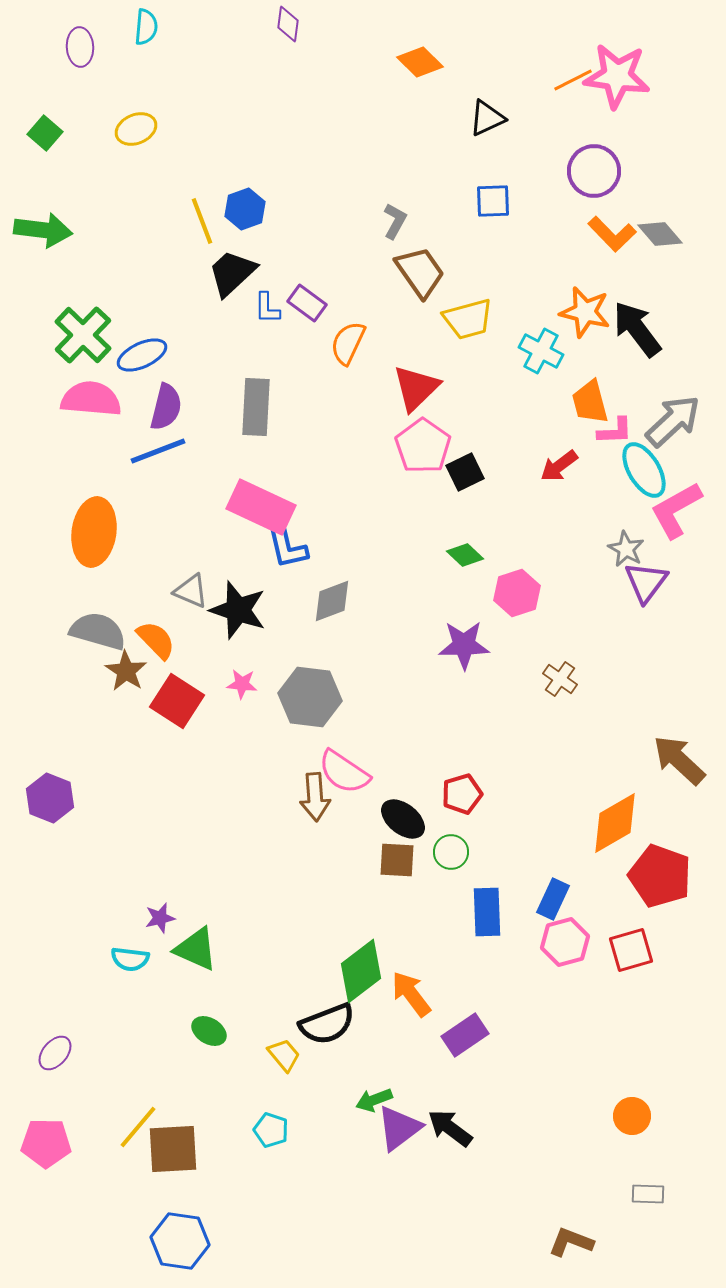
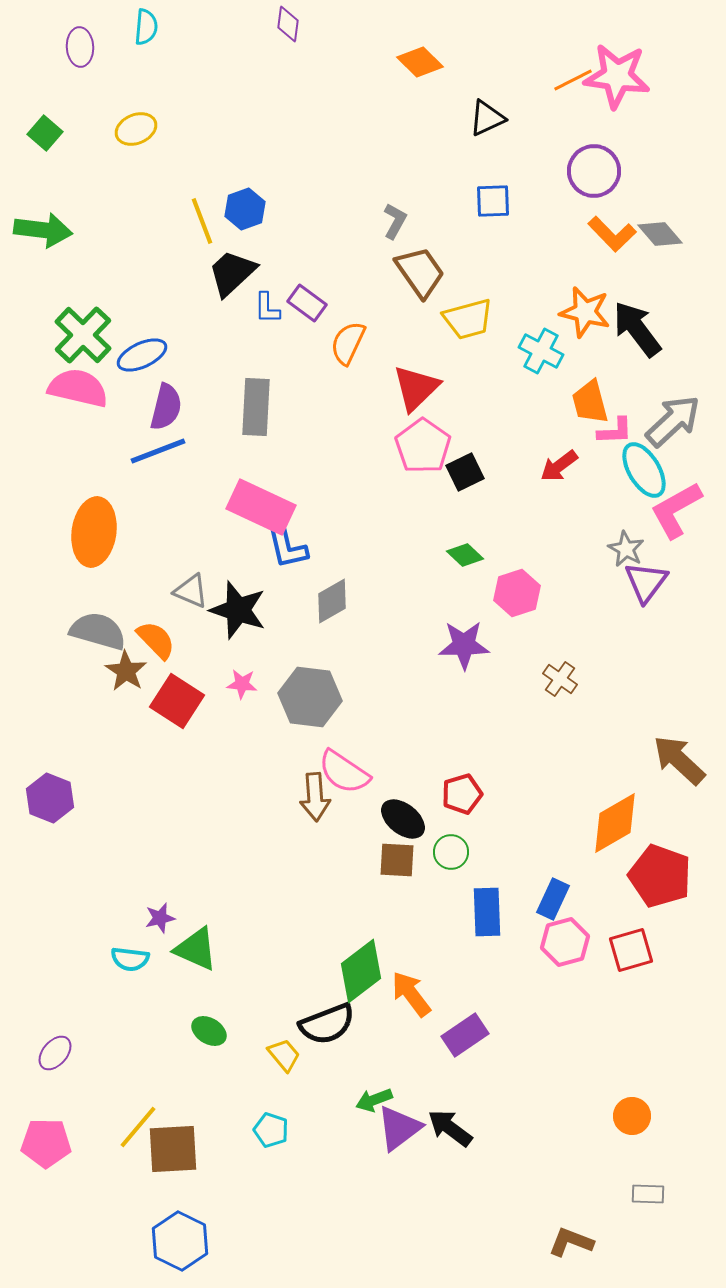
pink semicircle at (91, 399): moved 13 px left, 11 px up; rotated 8 degrees clockwise
gray diamond at (332, 601): rotated 9 degrees counterclockwise
blue hexagon at (180, 1241): rotated 18 degrees clockwise
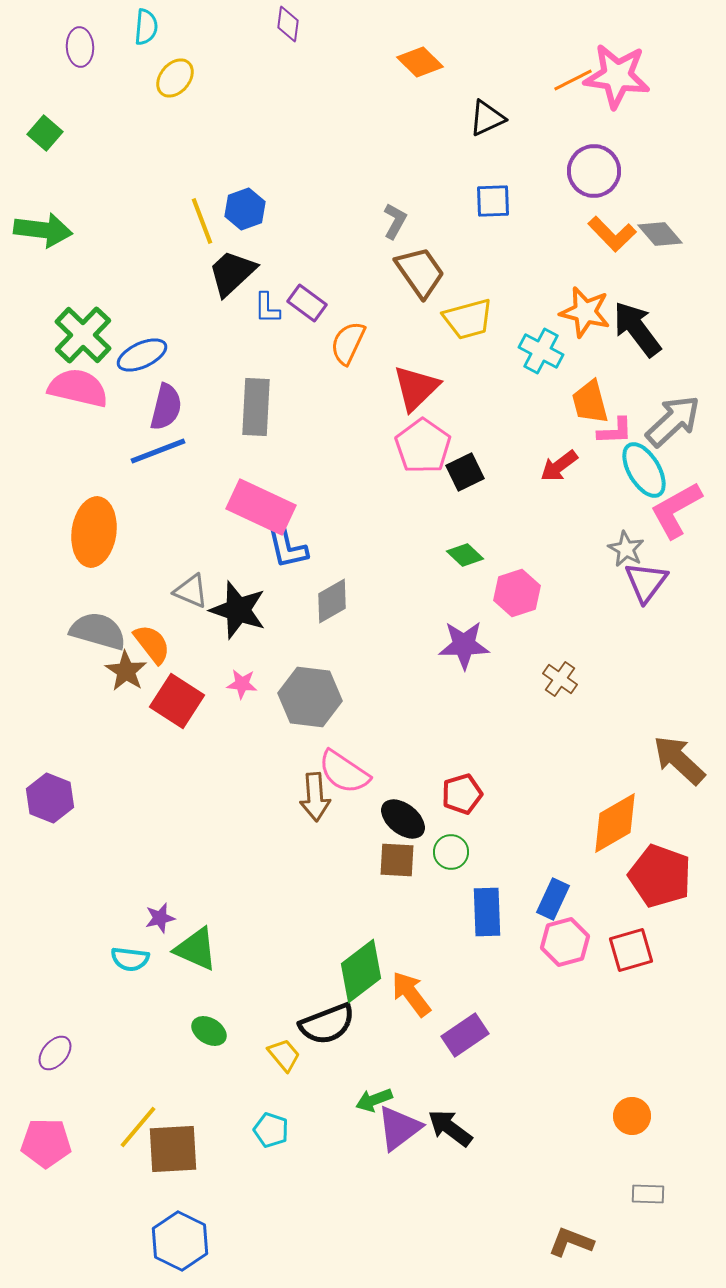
yellow ellipse at (136, 129): moved 39 px right, 51 px up; rotated 27 degrees counterclockwise
orange semicircle at (156, 640): moved 4 px left, 4 px down; rotated 6 degrees clockwise
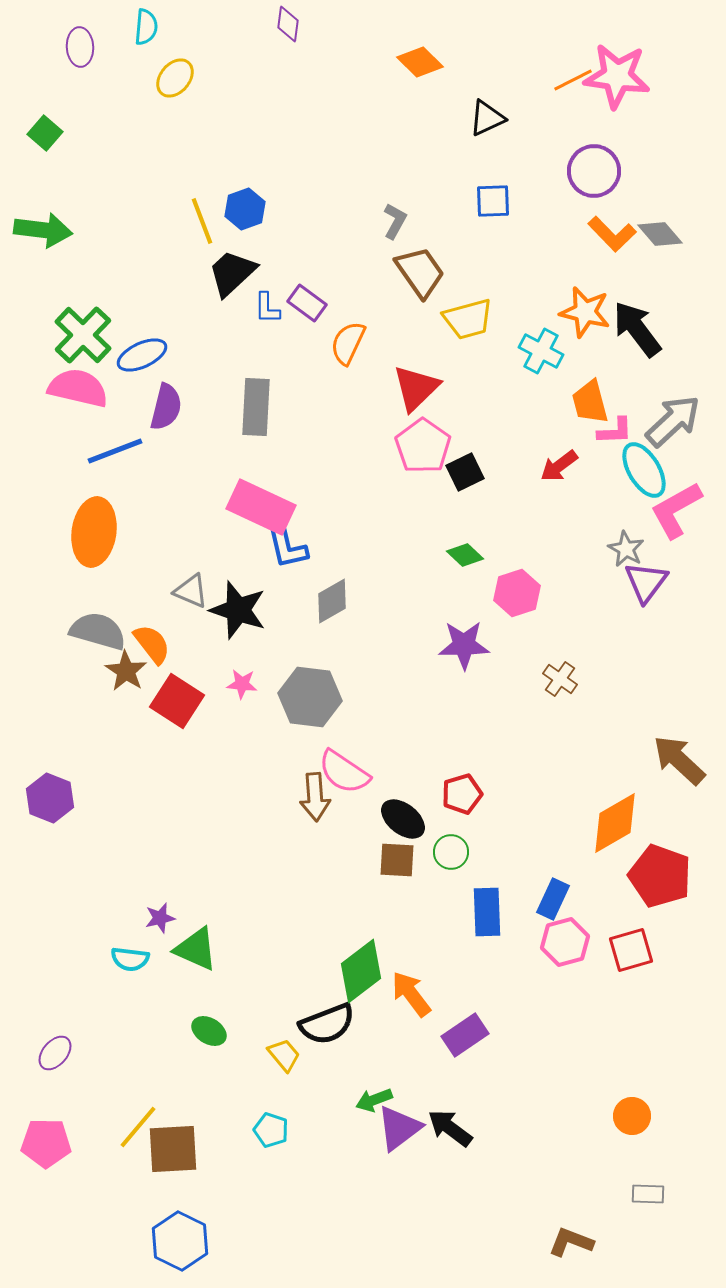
blue line at (158, 451): moved 43 px left
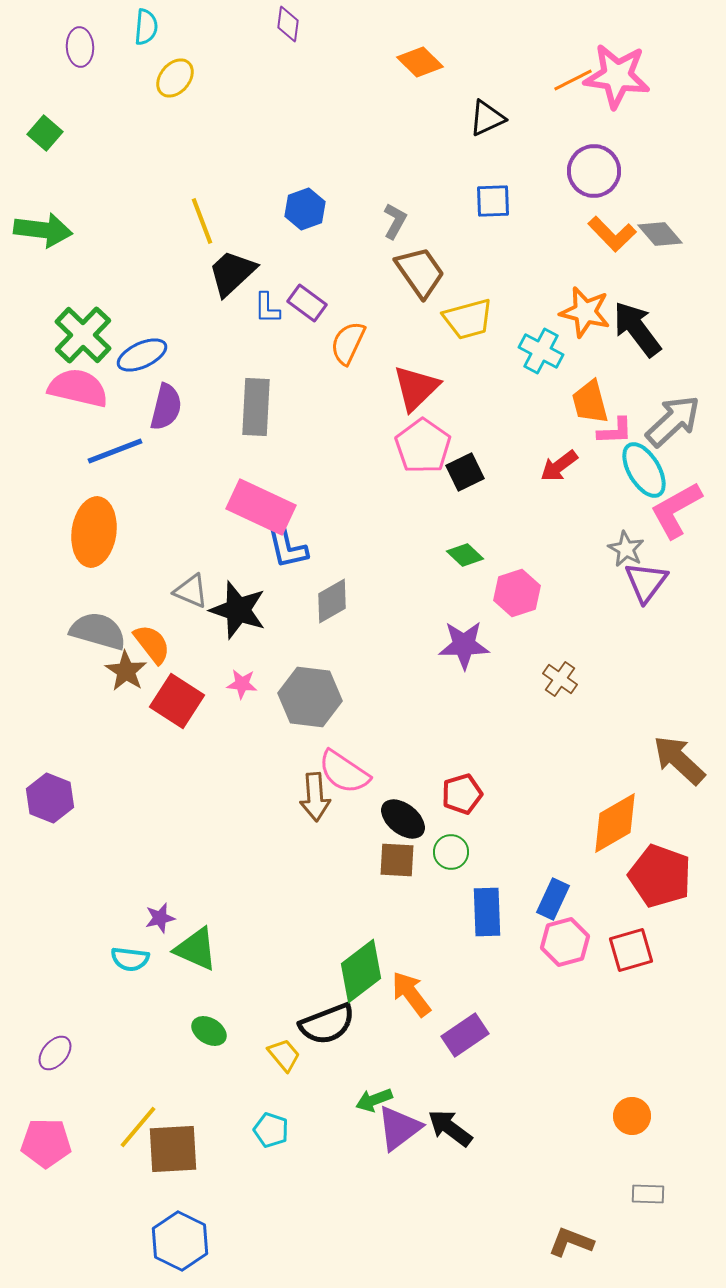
blue hexagon at (245, 209): moved 60 px right
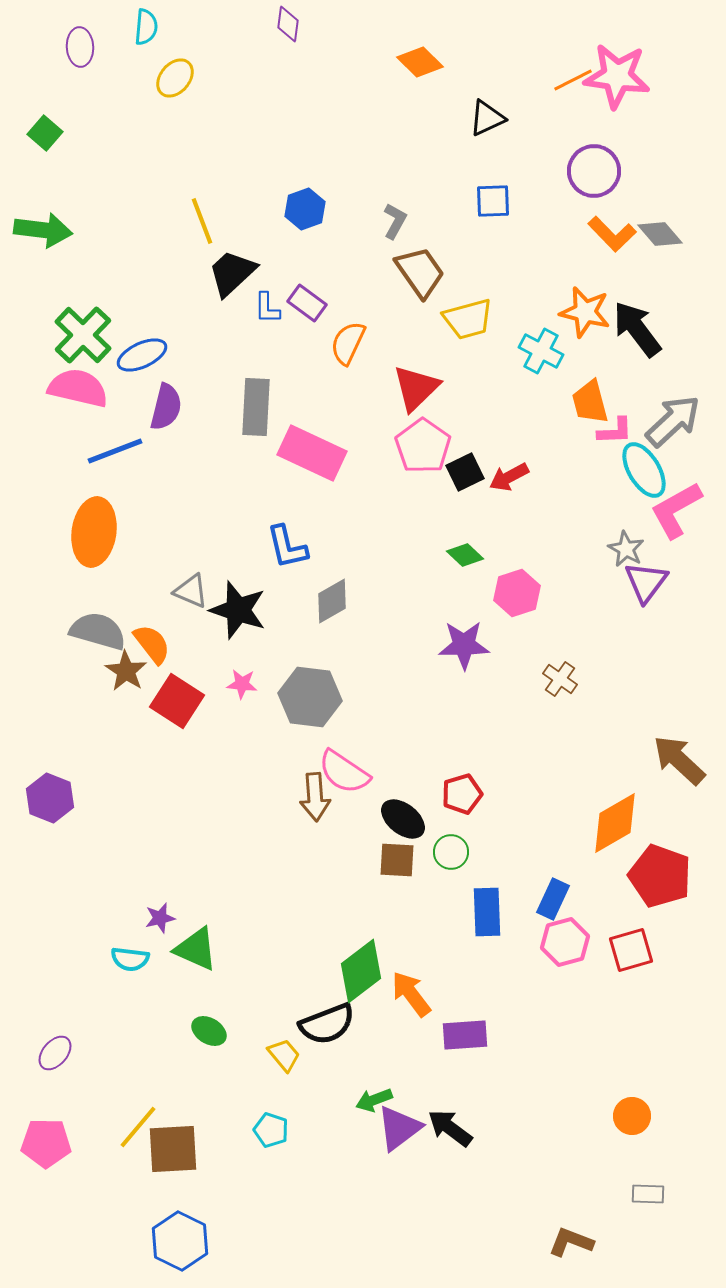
red arrow at (559, 466): moved 50 px left, 11 px down; rotated 9 degrees clockwise
pink rectangle at (261, 507): moved 51 px right, 54 px up
purple rectangle at (465, 1035): rotated 30 degrees clockwise
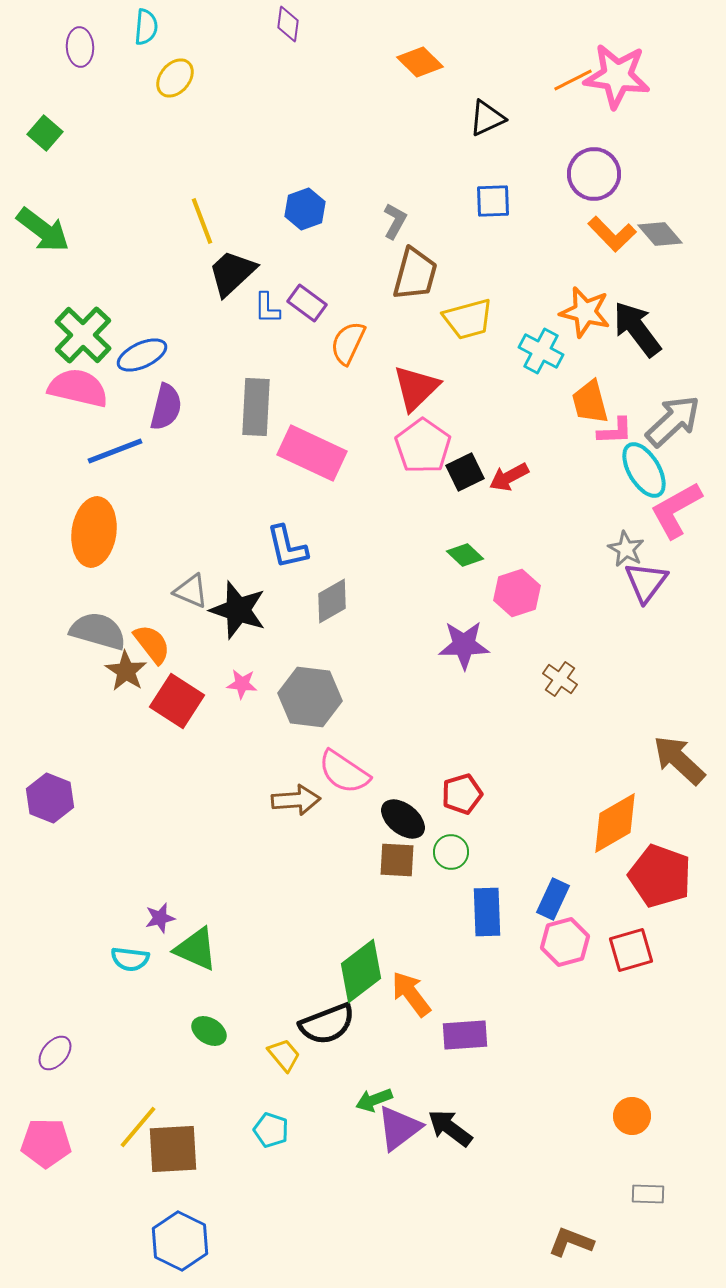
purple circle at (594, 171): moved 3 px down
green arrow at (43, 230): rotated 30 degrees clockwise
brown trapezoid at (420, 272): moved 5 px left, 2 px down; rotated 50 degrees clockwise
brown arrow at (315, 797): moved 19 px left, 3 px down; rotated 90 degrees counterclockwise
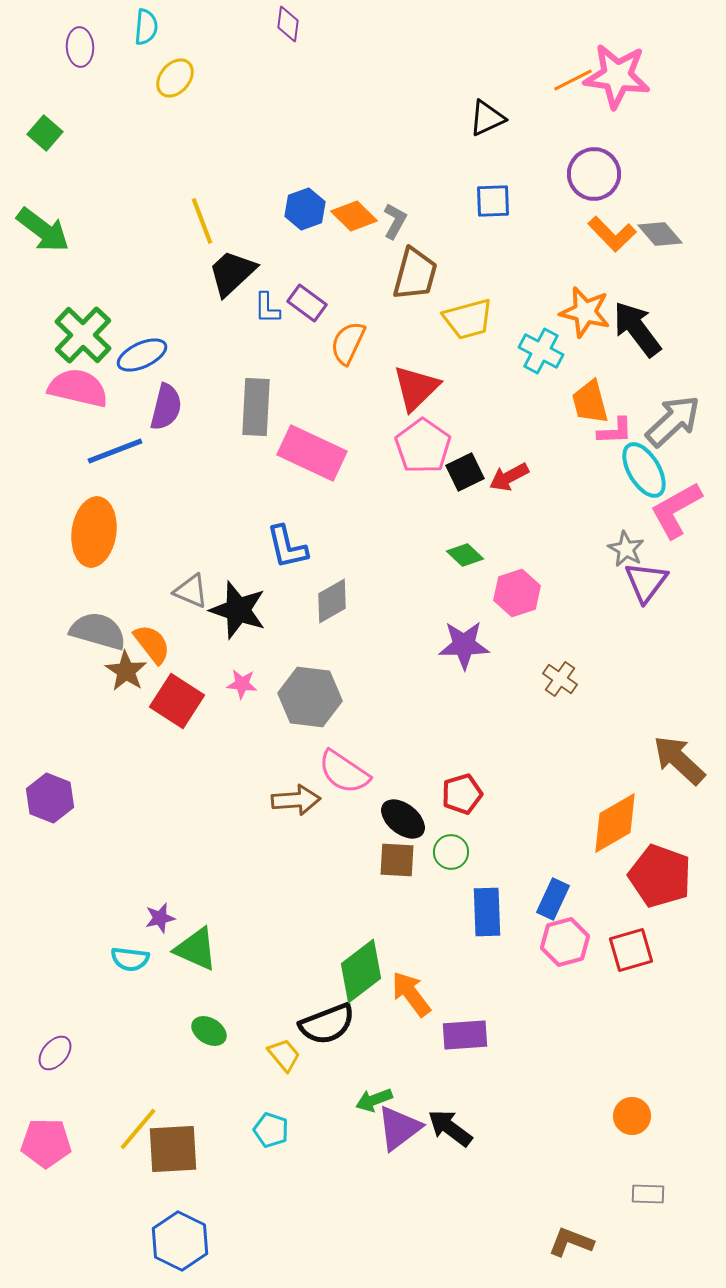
orange diamond at (420, 62): moved 66 px left, 154 px down
yellow line at (138, 1127): moved 2 px down
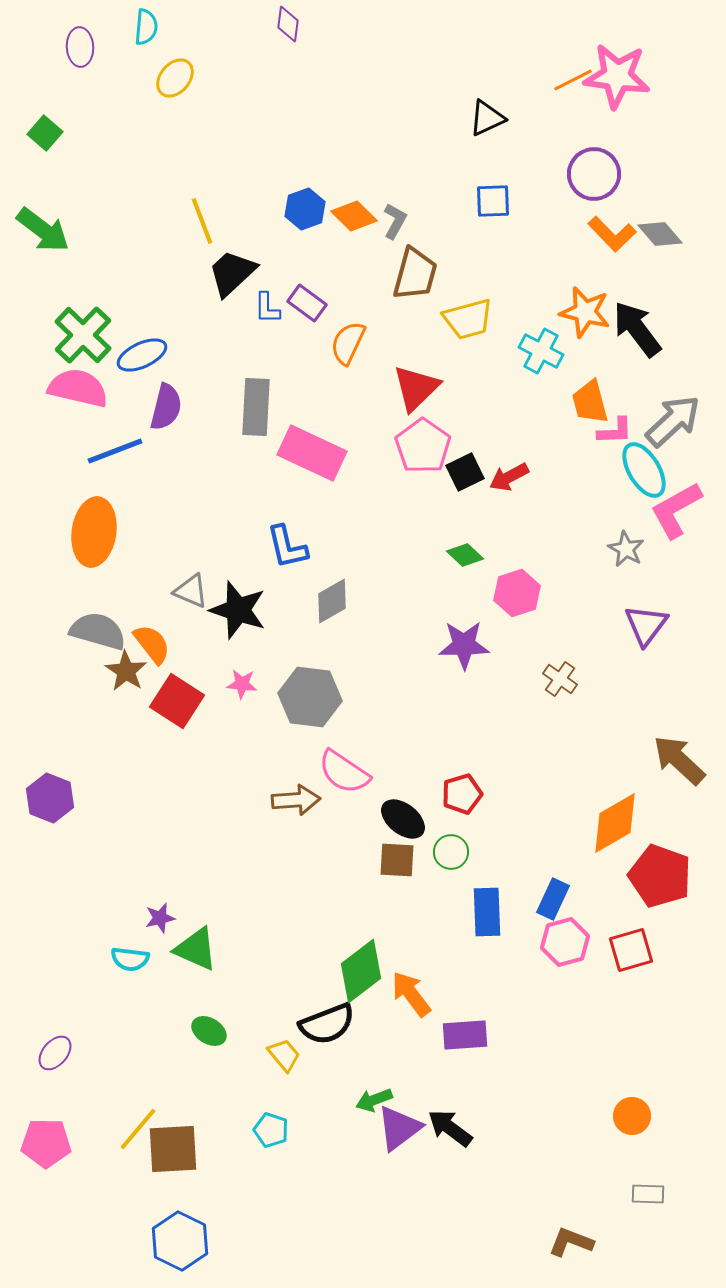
purple triangle at (646, 582): moved 43 px down
